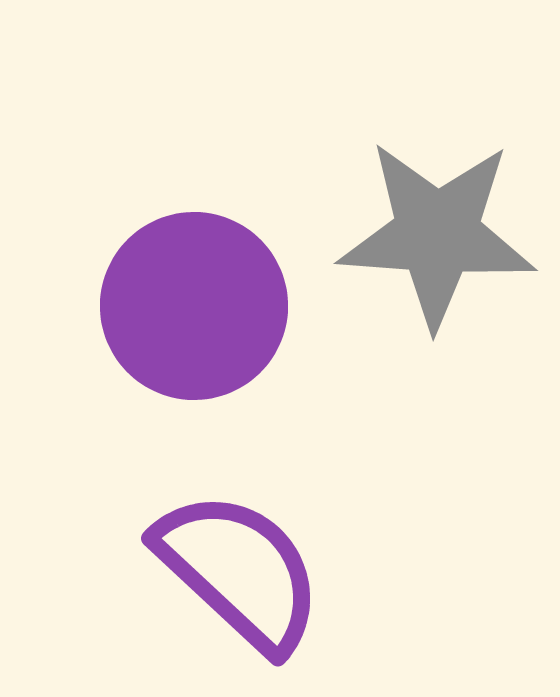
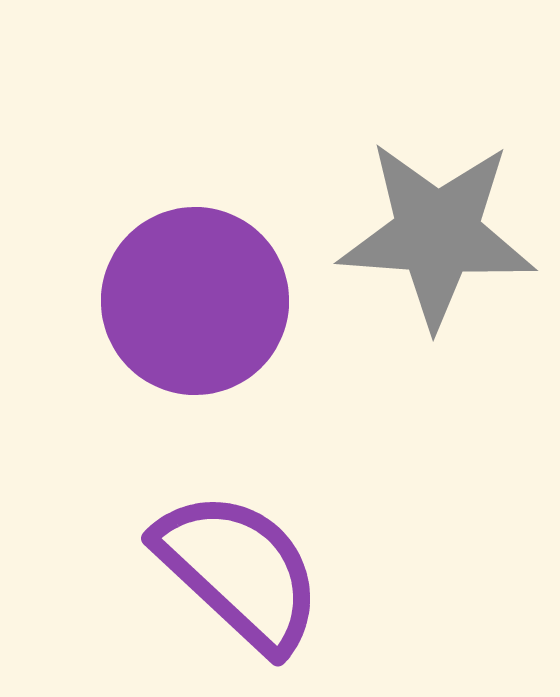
purple circle: moved 1 px right, 5 px up
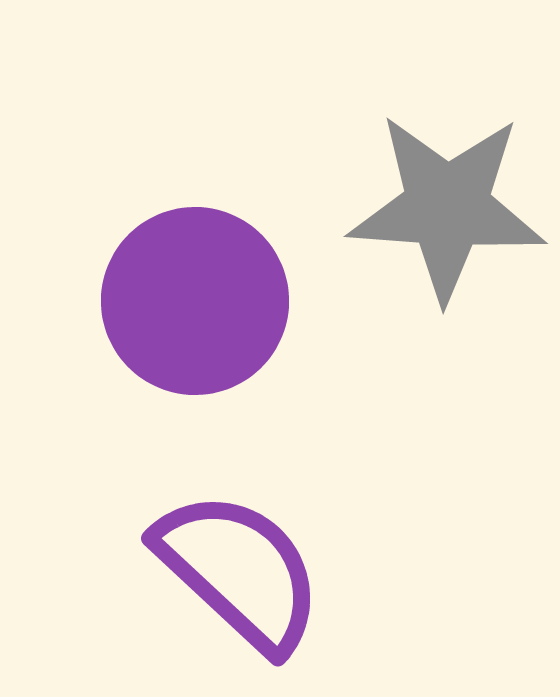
gray star: moved 10 px right, 27 px up
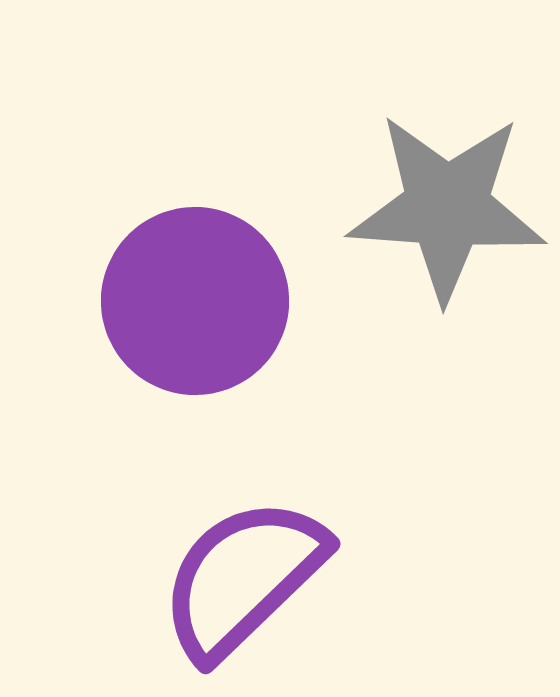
purple semicircle: moved 4 px right, 7 px down; rotated 87 degrees counterclockwise
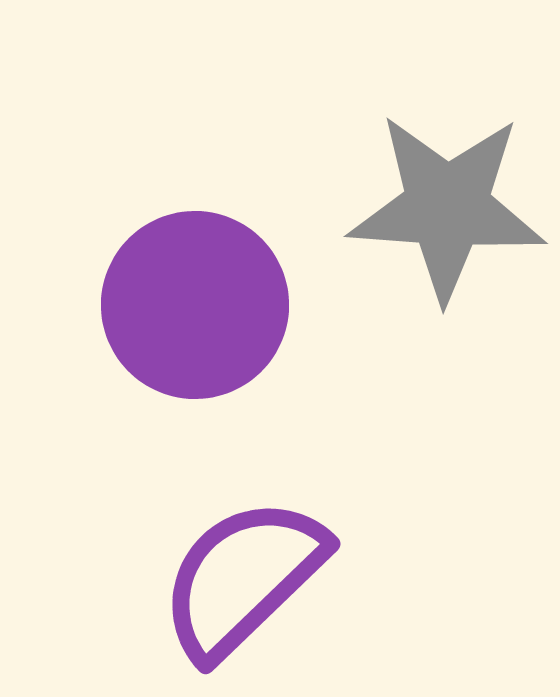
purple circle: moved 4 px down
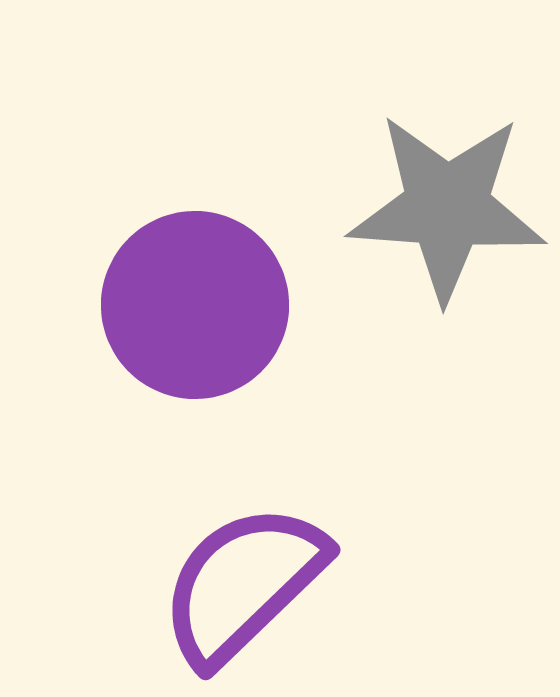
purple semicircle: moved 6 px down
